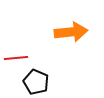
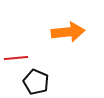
orange arrow: moved 3 px left
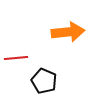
black pentagon: moved 8 px right, 1 px up
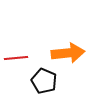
orange arrow: moved 21 px down
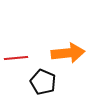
black pentagon: moved 1 px left, 1 px down
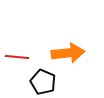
red line: moved 1 px right, 1 px up; rotated 10 degrees clockwise
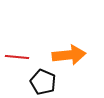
orange arrow: moved 1 px right, 2 px down
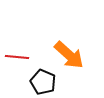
orange arrow: rotated 48 degrees clockwise
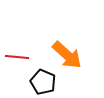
orange arrow: moved 2 px left
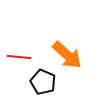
red line: moved 2 px right
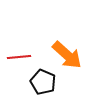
red line: rotated 10 degrees counterclockwise
